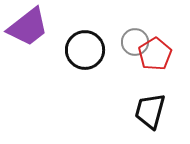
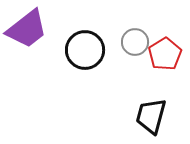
purple trapezoid: moved 1 px left, 2 px down
red pentagon: moved 10 px right
black trapezoid: moved 1 px right, 5 px down
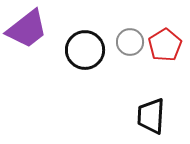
gray circle: moved 5 px left
red pentagon: moved 9 px up
black trapezoid: rotated 12 degrees counterclockwise
